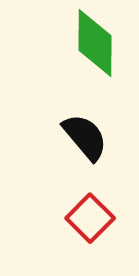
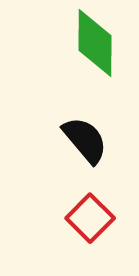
black semicircle: moved 3 px down
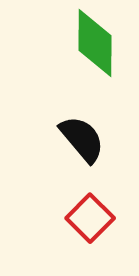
black semicircle: moved 3 px left, 1 px up
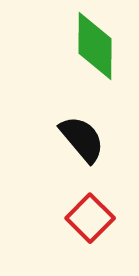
green diamond: moved 3 px down
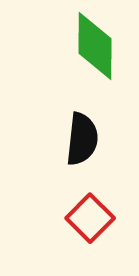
black semicircle: rotated 46 degrees clockwise
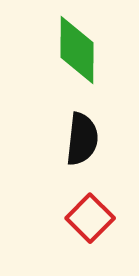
green diamond: moved 18 px left, 4 px down
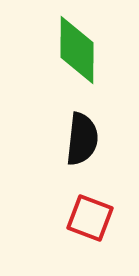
red square: rotated 24 degrees counterclockwise
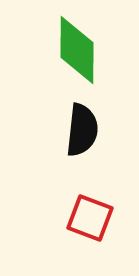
black semicircle: moved 9 px up
